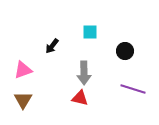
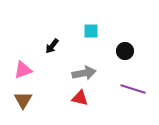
cyan square: moved 1 px right, 1 px up
gray arrow: rotated 100 degrees counterclockwise
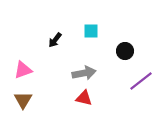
black arrow: moved 3 px right, 6 px up
purple line: moved 8 px right, 8 px up; rotated 55 degrees counterclockwise
red triangle: moved 4 px right
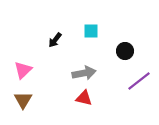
pink triangle: rotated 24 degrees counterclockwise
purple line: moved 2 px left
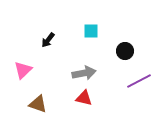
black arrow: moved 7 px left
purple line: rotated 10 degrees clockwise
brown triangle: moved 15 px right, 4 px down; rotated 42 degrees counterclockwise
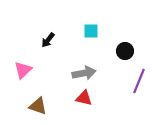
purple line: rotated 40 degrees counterclockwise
brown triangle: moved 2 px down
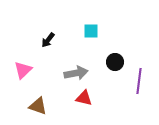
black circle: moved 10 px left, 11 px down
gray arrow: moved 8 px left
purple line: rotated 15 degrees counterclockwise
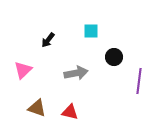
black circle: moved 1 px left, 5 px up
red triangle: moved 14 px left, 14 px down
brown triangle: moved 1 px left, 2 px down
